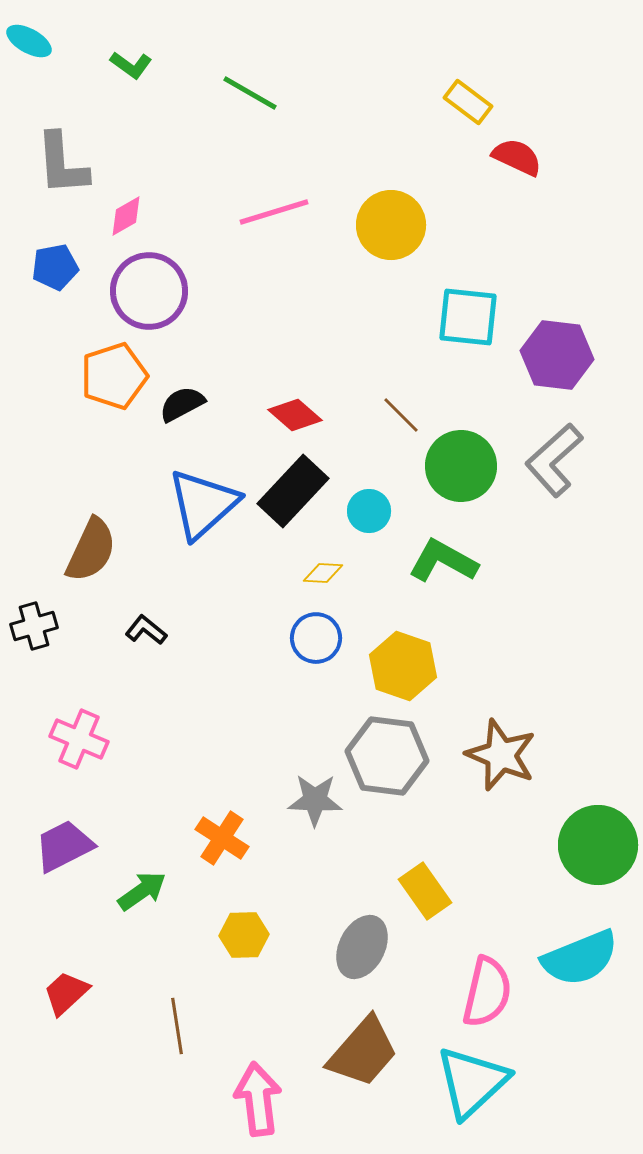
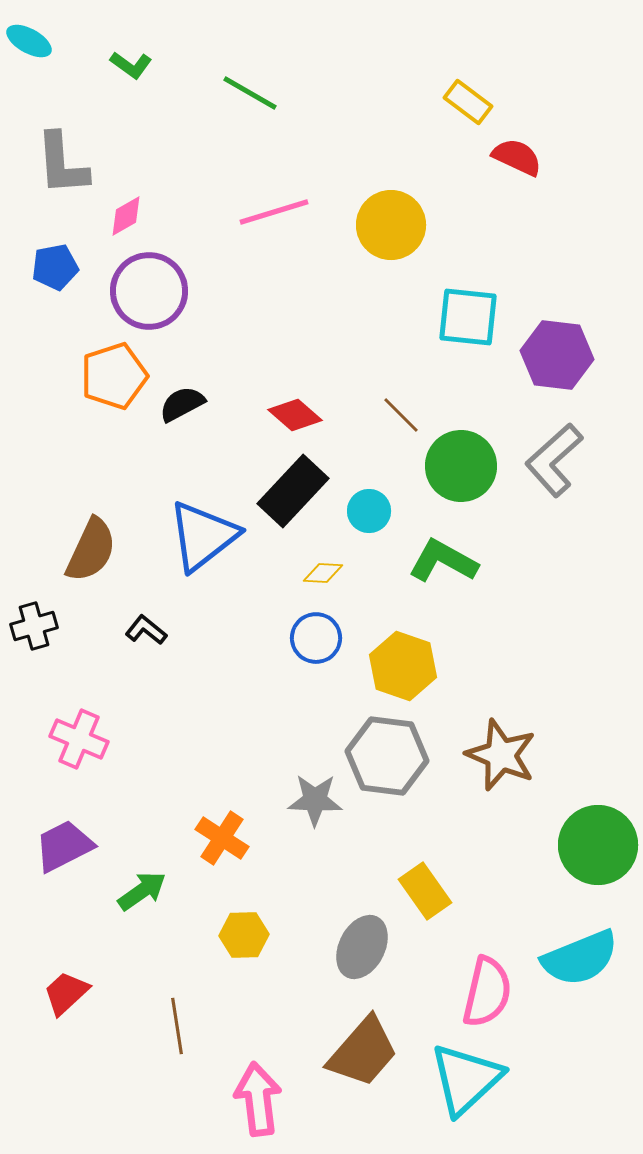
blue triangle at (203, 504): moved 32 px down; rotated 4 degrees clockwise
cyan triangle at (472, 1082): moved 6 px left, 3 px up
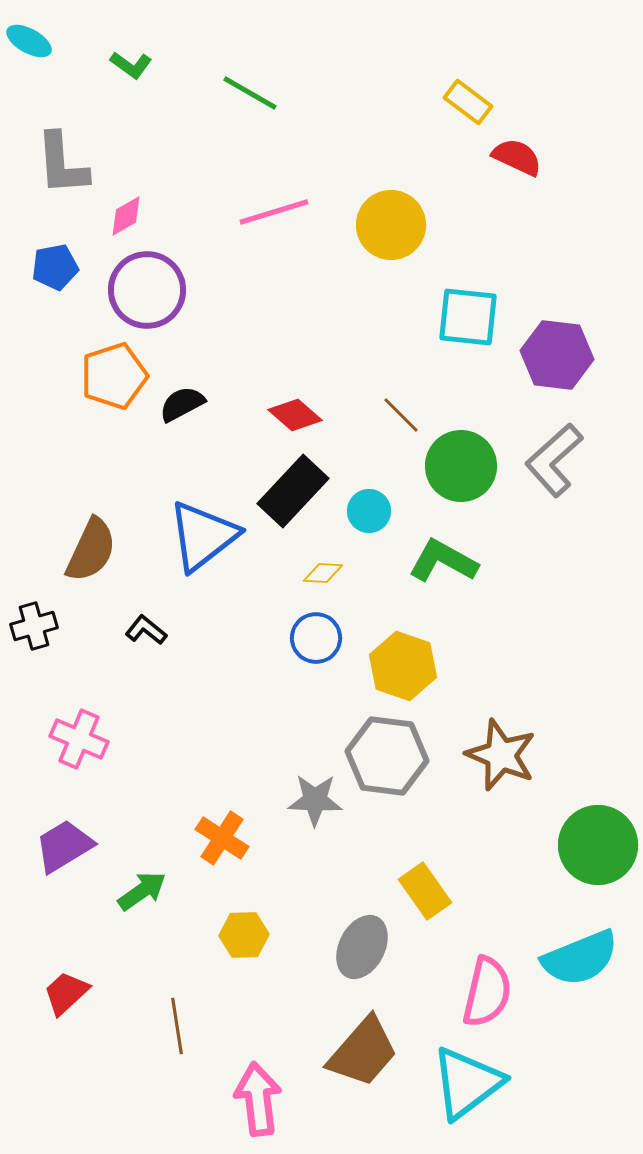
purple circle at (149, 291): moved 2 px left, 1 px up
purple trapezoid at (64, 846): rotated 4 degrees counterclockwise
cyan triangle at (466, 1079): moved 1 px right, 4 px down; rotated 6 degrees clockwise
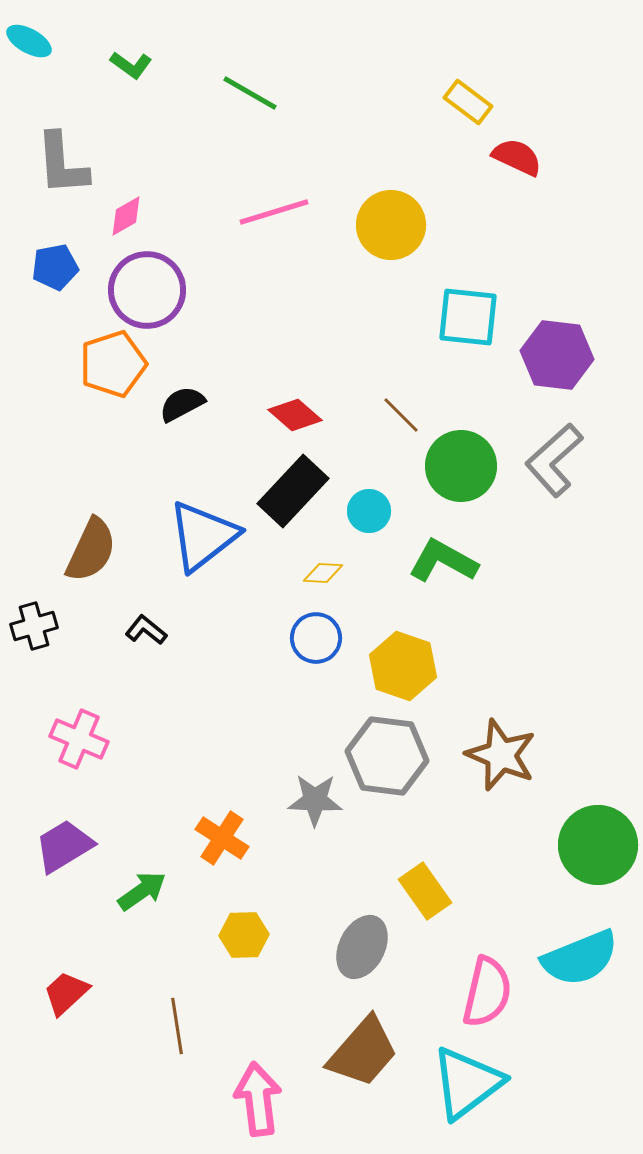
orange pentagon at (114, 376): moved 1 px left, 12 px up
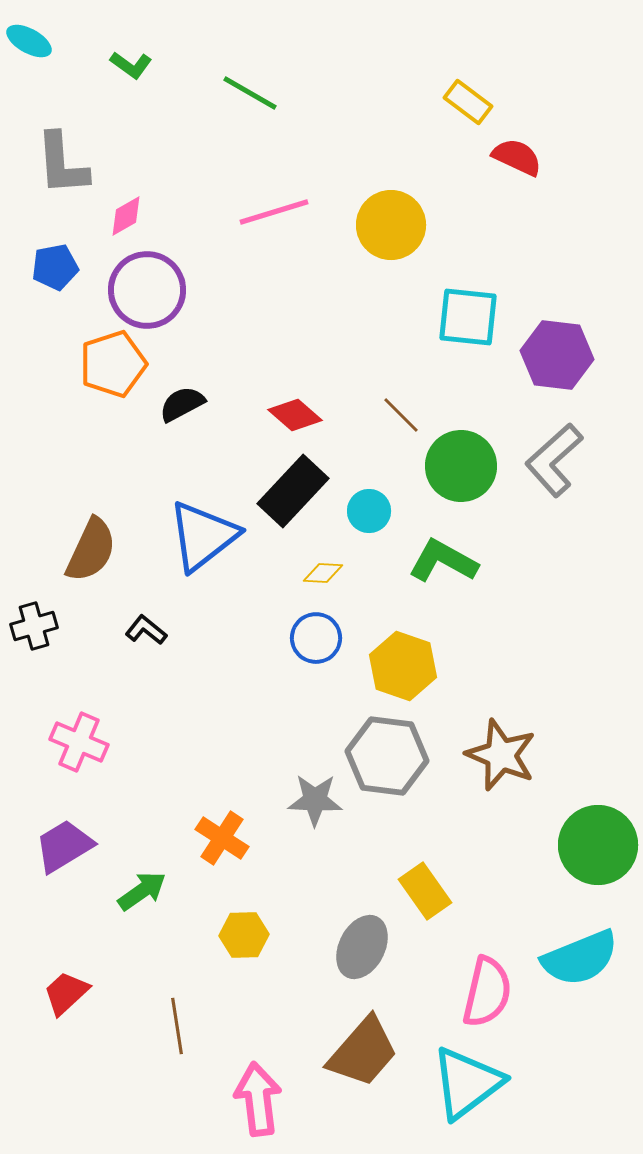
pink cross at (79, 739): moved 3 px down
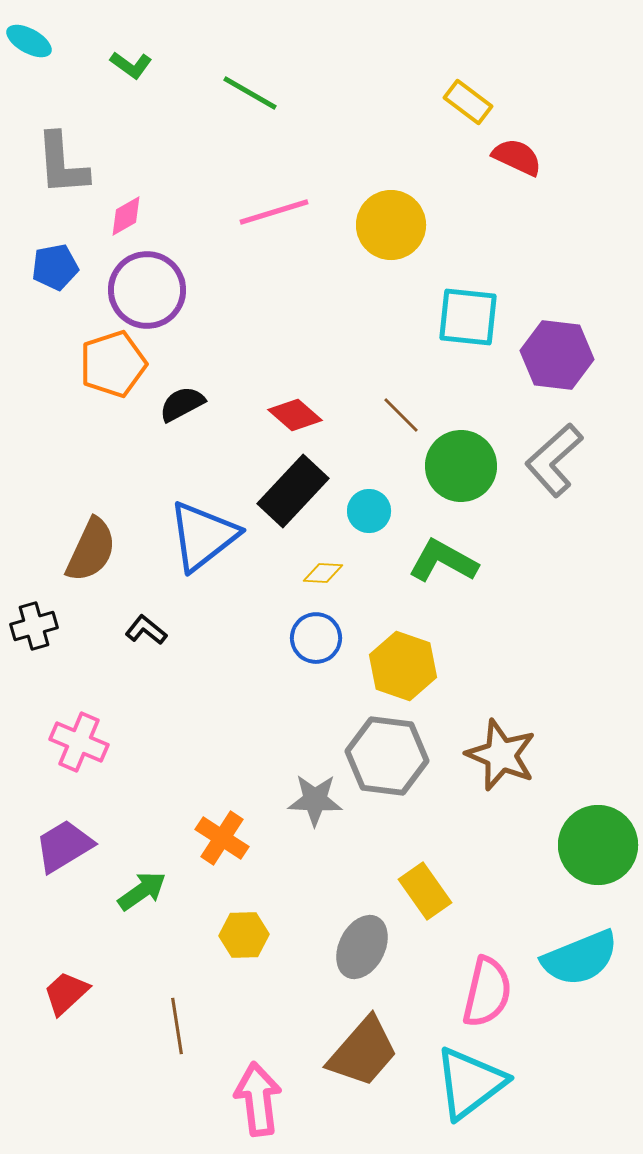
cyan triangle at (467, 1083): moved 3 px right
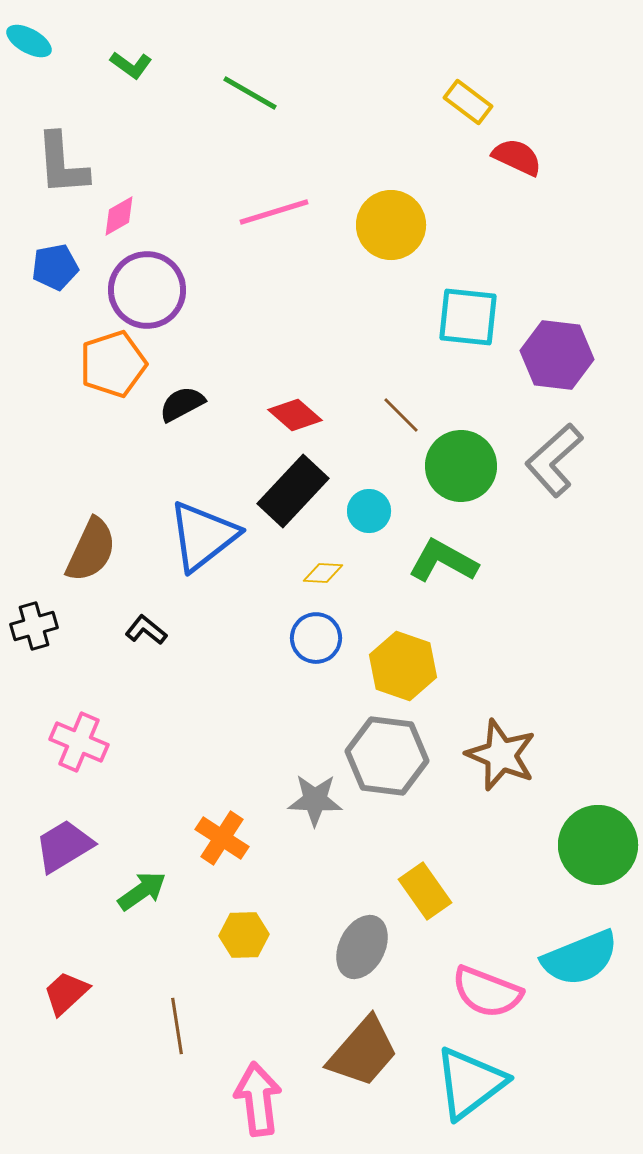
pink diamond at (126, 216): moved 7 px left
pink semicircle at (487, 992): rotated 98 degrees clockwise
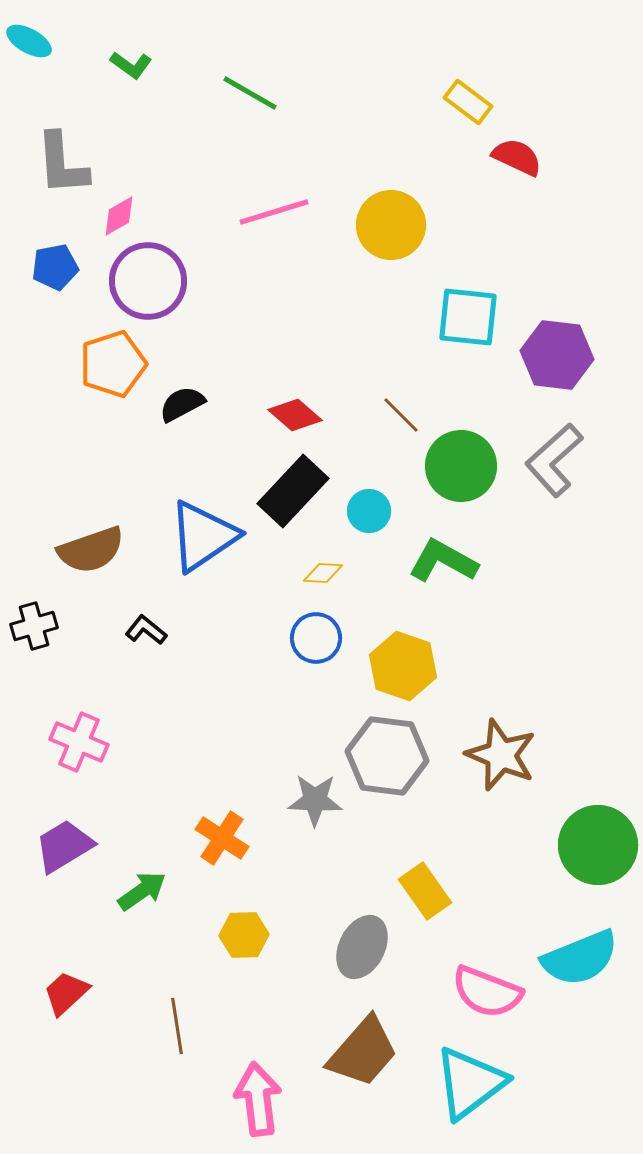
purple circle at (147, 290): moved 1 px right, 9 px up
blue triangle at (203, 536): rotated 4 degrees clockwise
brown semicircle at (91, 550): rotated 46 degrees clockwise
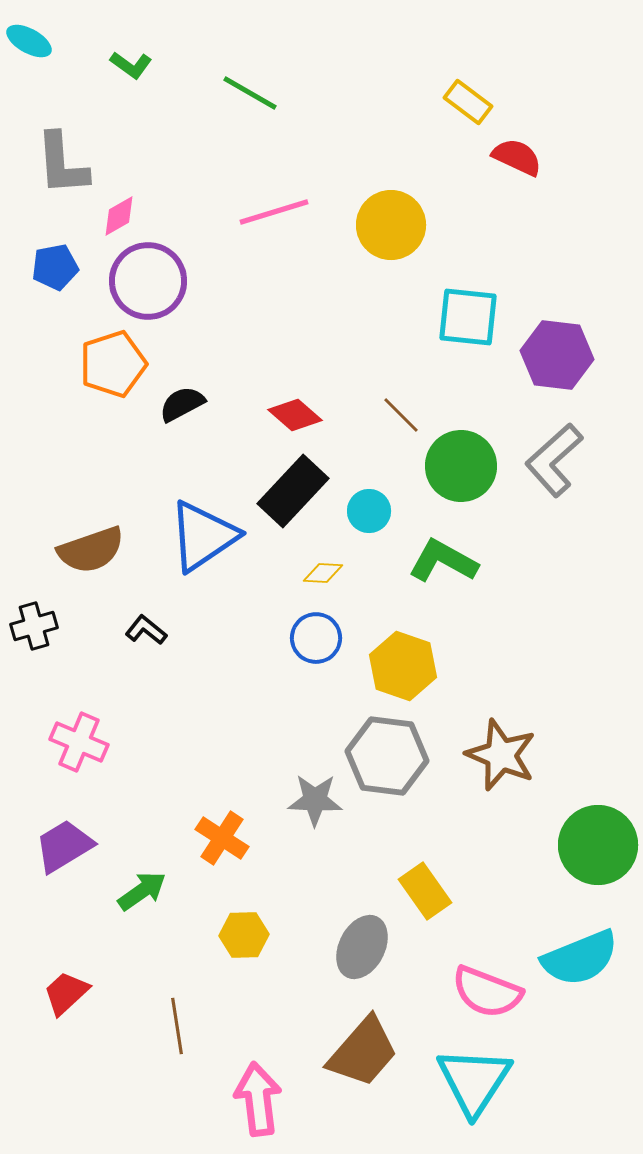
cyan triangle at (470, 1083): moved 4 px right, 2 px up; rotated 20 degrees counterclockwise
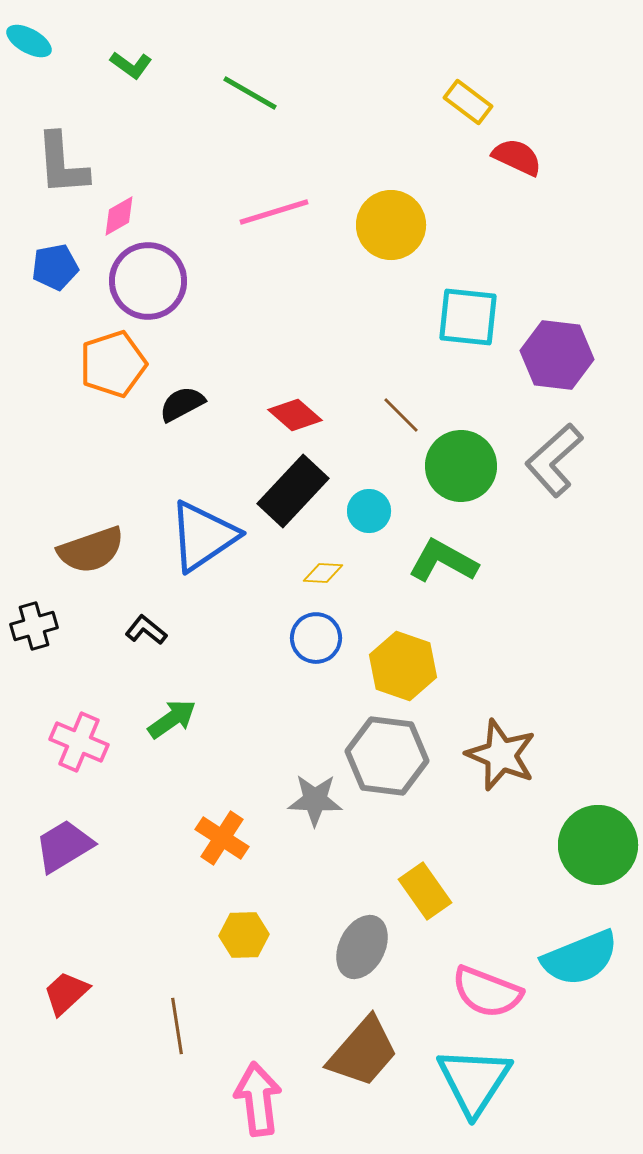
green arrow at (142, 891): moved 30 px right, 172 px up
